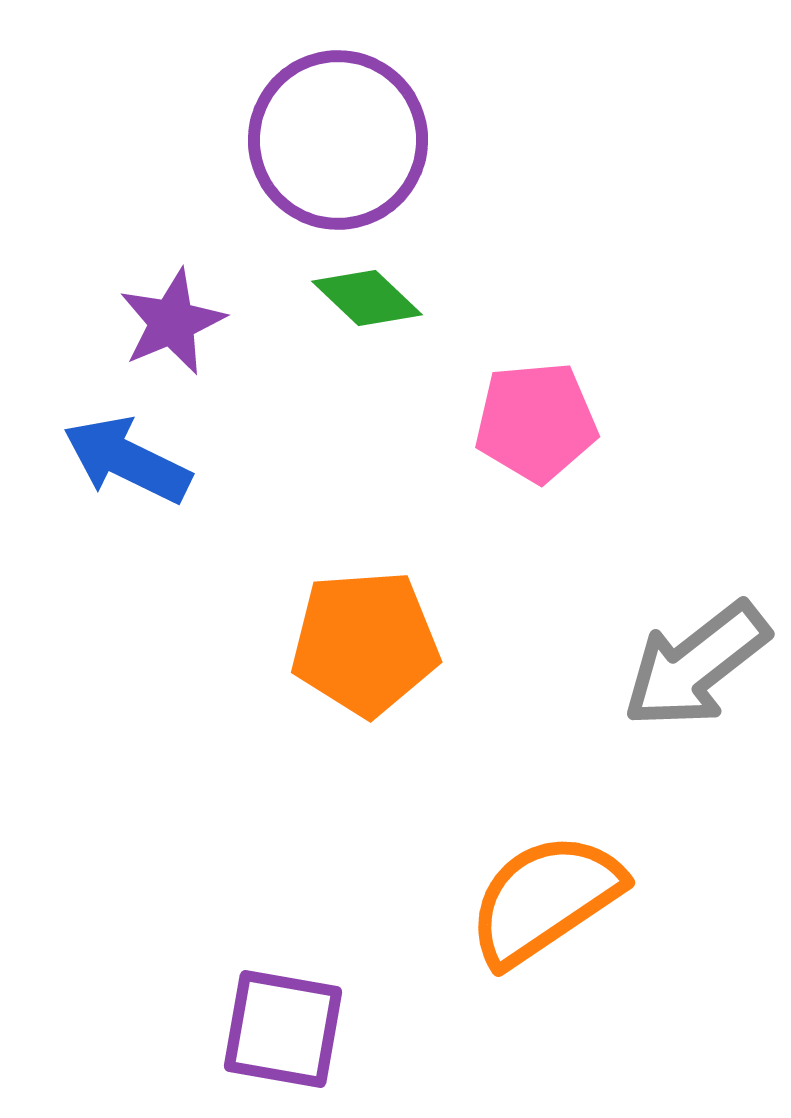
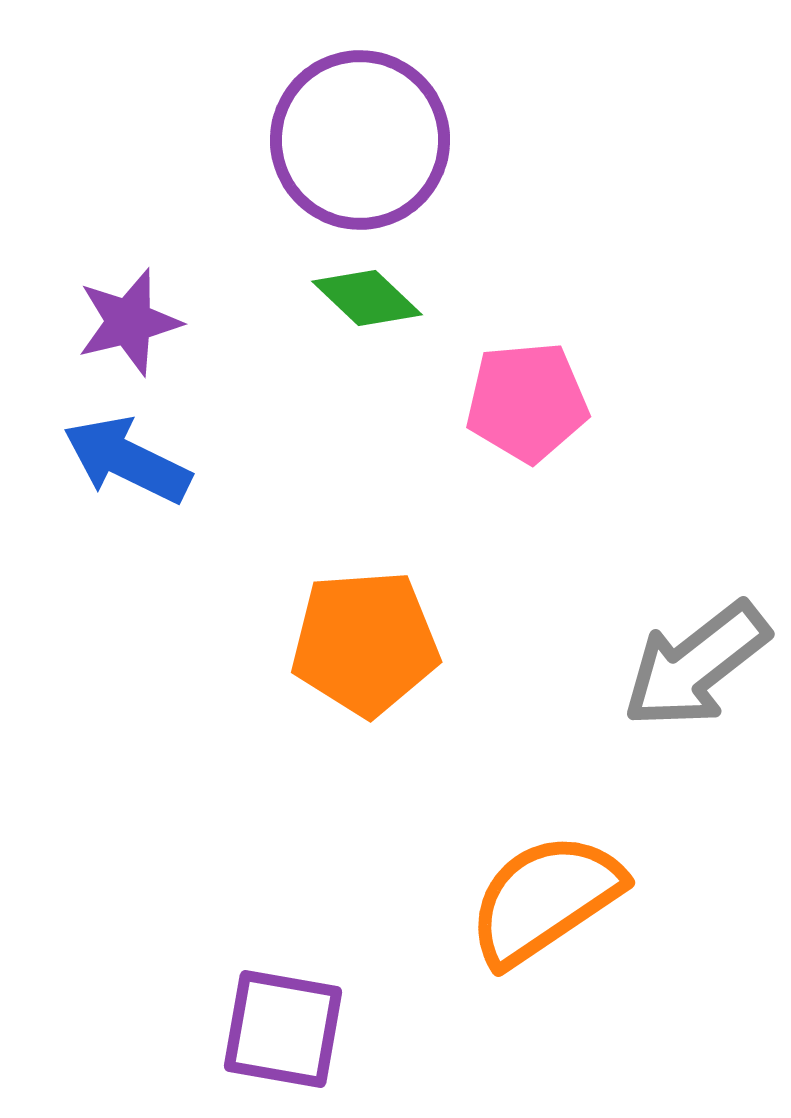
purple circle: moved 22 px right
purple star: moved 43 px left; rotated 9 degrees clockwise
pink pentagon: moved 9 px left, 20 px up
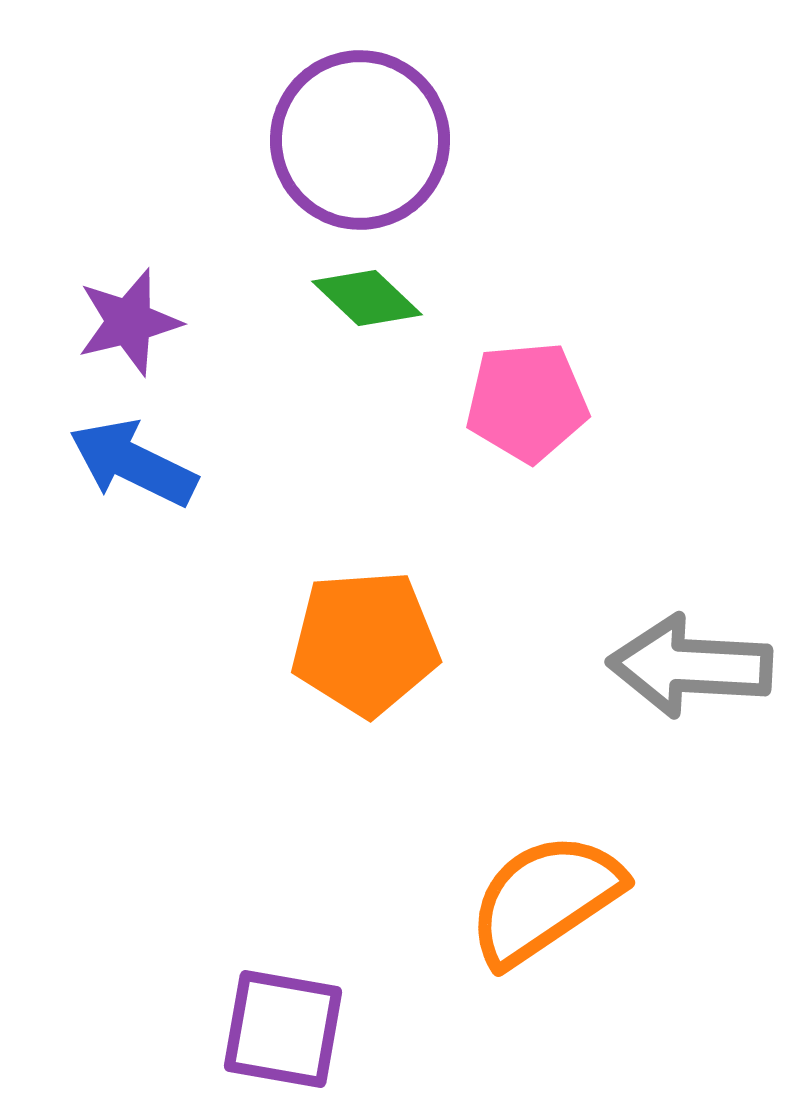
blue arrow: moved 6 px right, 3 px down
gray arrow: moved 6 px left, 1 px down; rotated 41 degrees clockwise
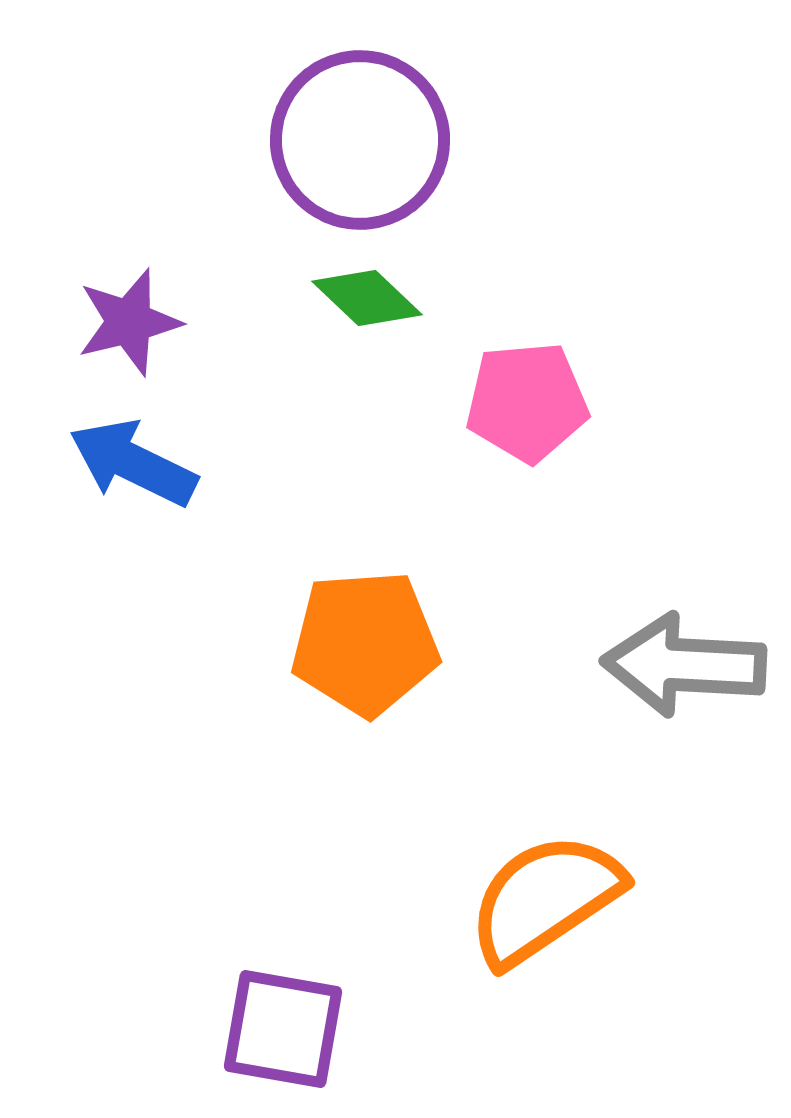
gray arrow: moved 6 px left, 1 px up
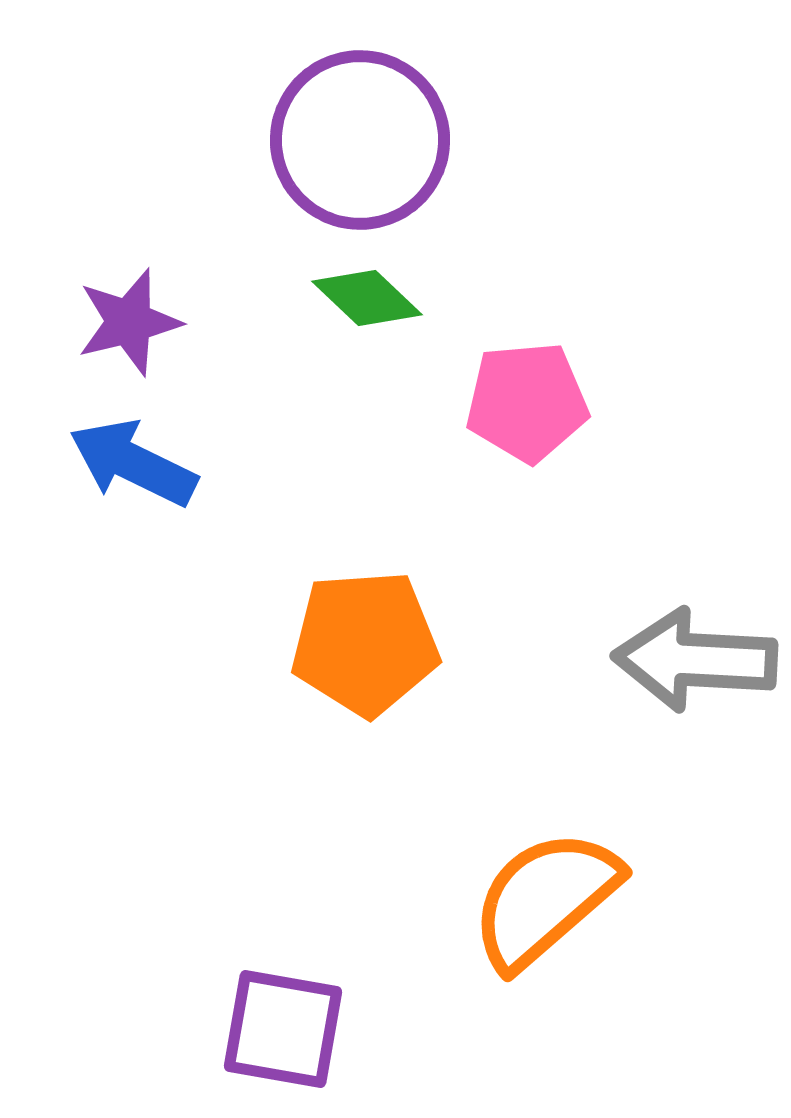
gray arrow: moved 11 px right, 5 px up
orange semicircle: rotated 7 degrees counterclockwise
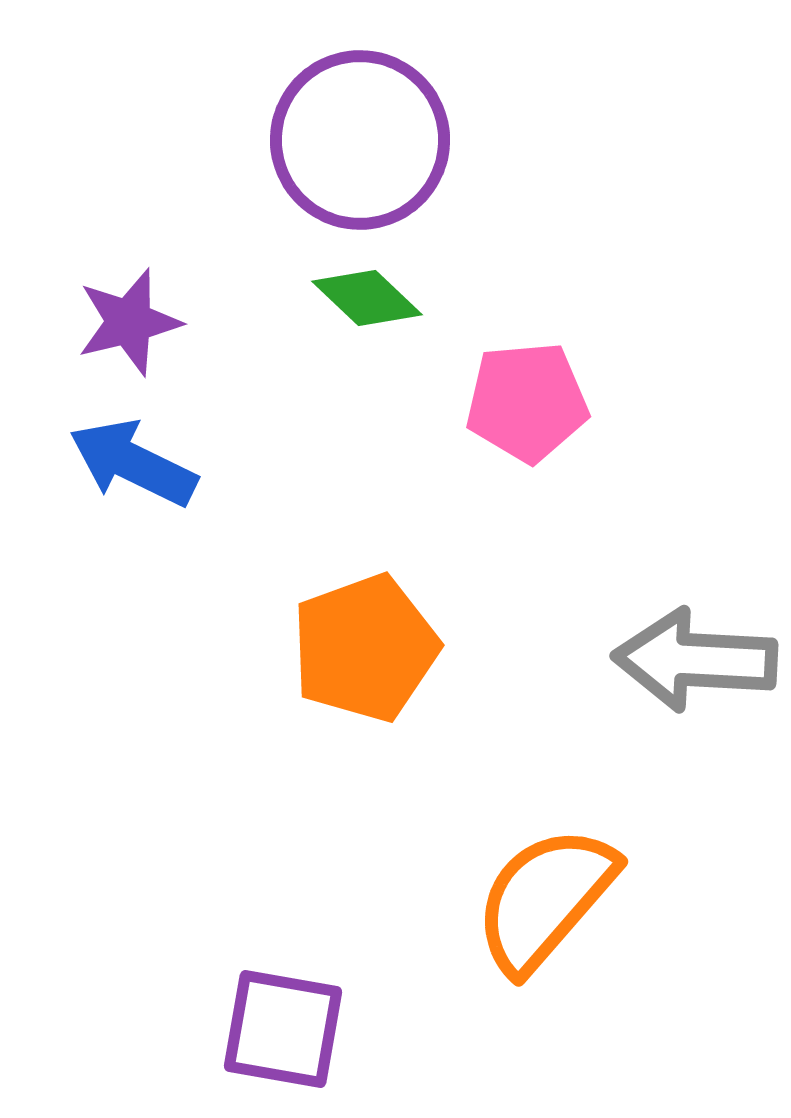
orange pentagon: moved 5 px down; rotated 16 degrees counterclockwise
orange semicircle: rotated 8 degrees counterclockwise
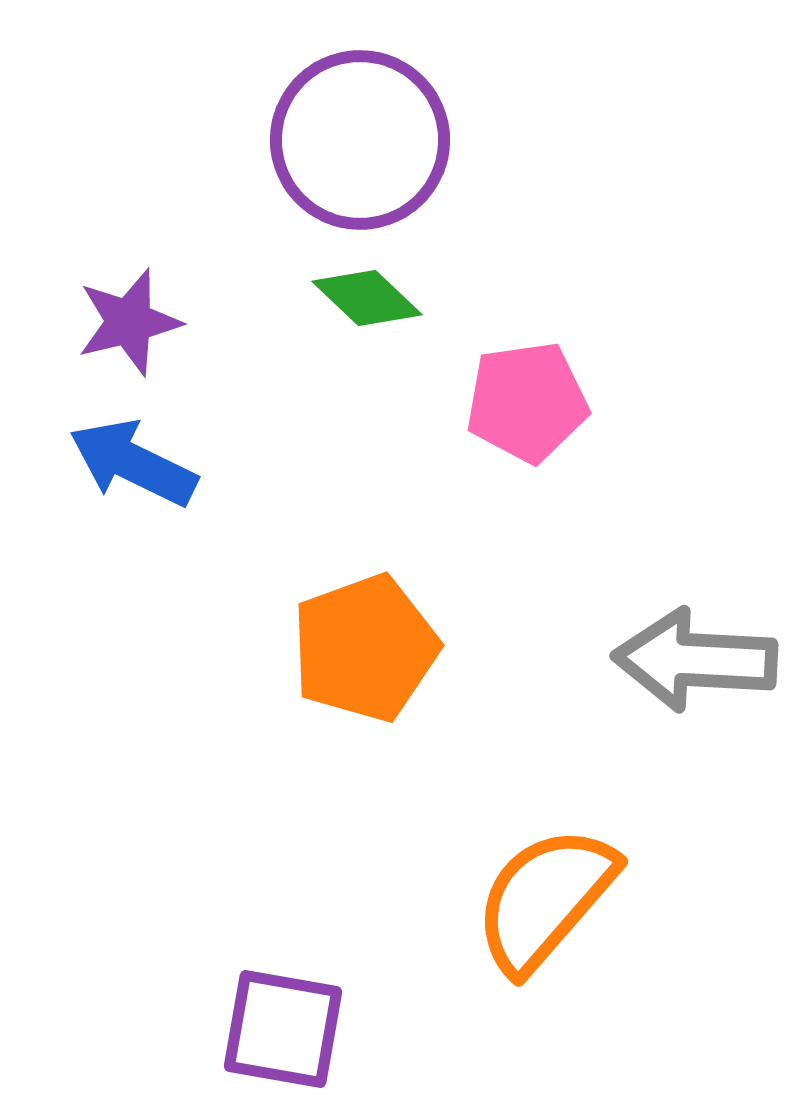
pink pentagon: rotated 3 degrees counterclockwise
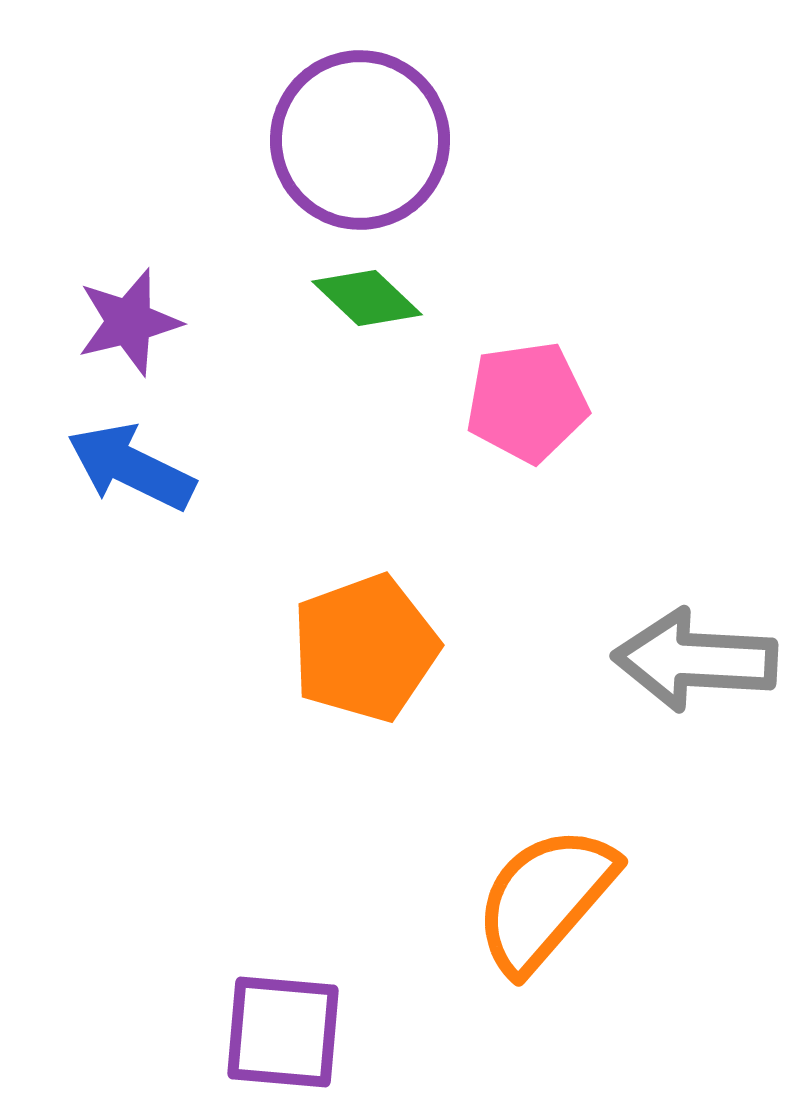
blue arrow: moved 2 px left, 4 px down
purple square: moved 3 px down; rotated 5 degrees counterclockwise
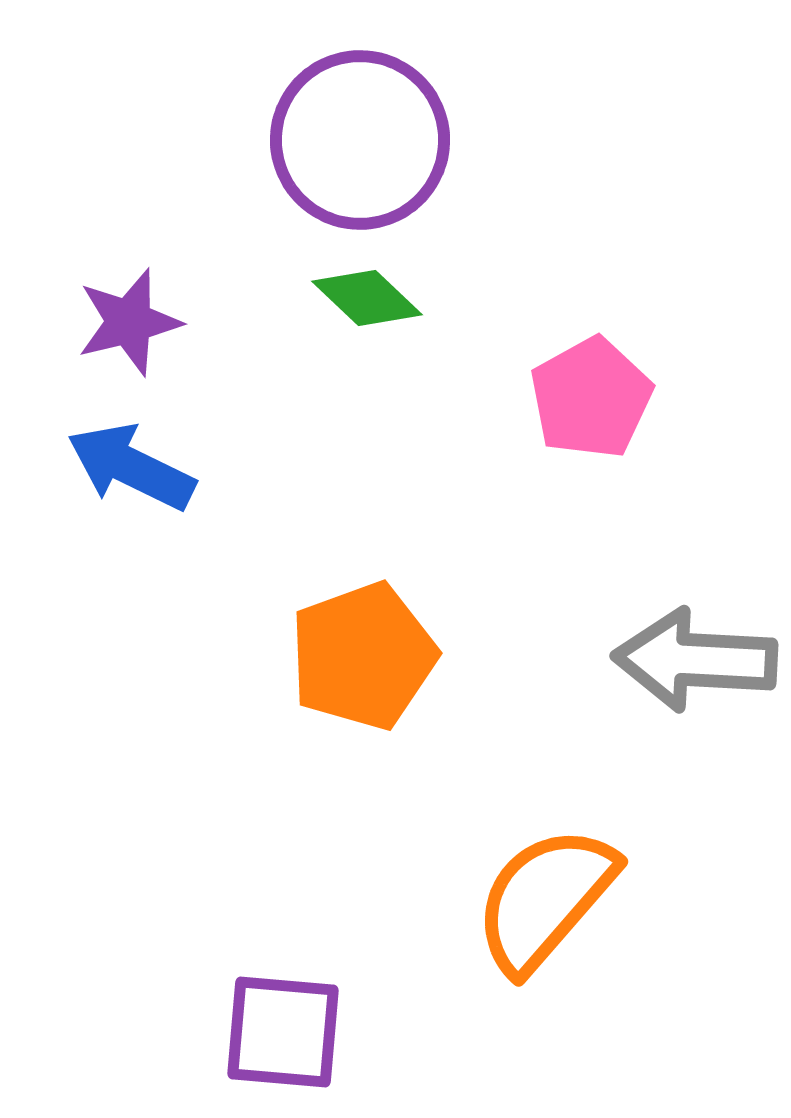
pink pentagon: moved 64 px right, 4 px up; rotated 21 degrees counterclockwise
orange pentagon: moved 2 px left, 8 px down
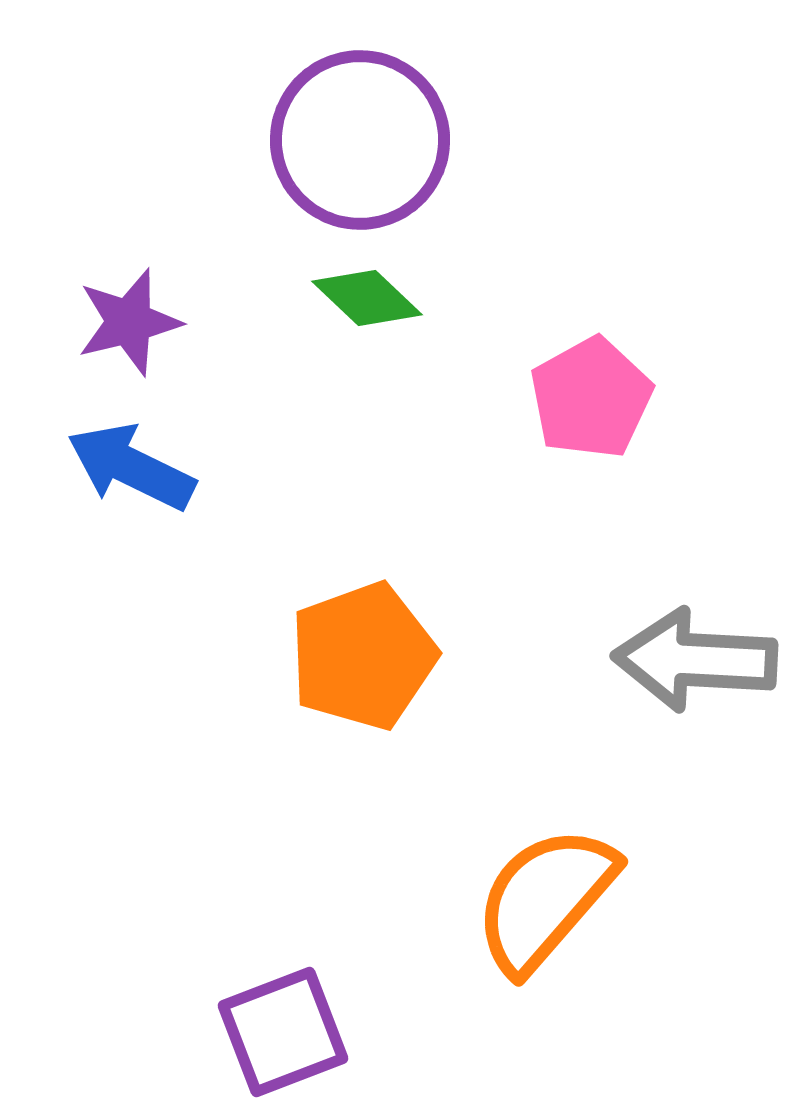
purple square: rotated 26 degrees counterclockwise
